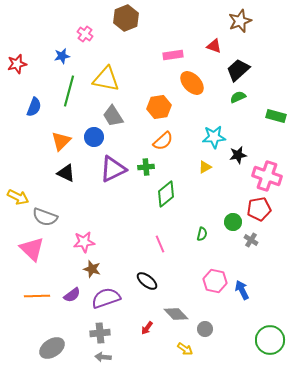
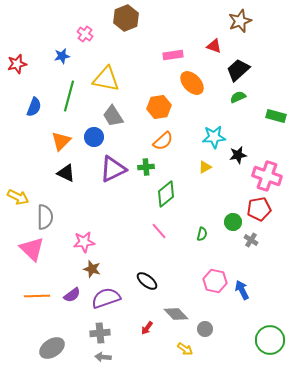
green line at (69, 91): moved 5 px down
gray semicircle at (45, 217): rotated 110 degrees counterclockwise
pink line at (160, 244): moved 1 px left, 13 px up; rotated 18 degrees counterclockwise
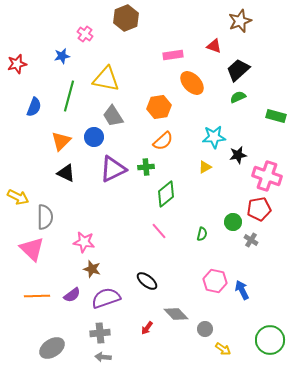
pink star at (84, 242): rotated 15 degrees clockwise
yellow arrow at (185, 349): moved 38 px right
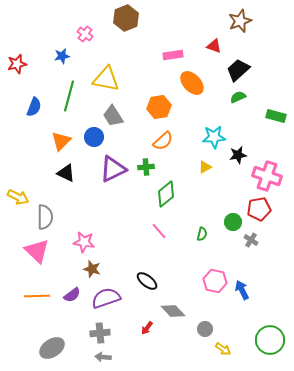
pink triangle at (32, 249): moved 5 px right, 2 px down
gray diamond at (176, 314): moved 3 px left, 3 px up
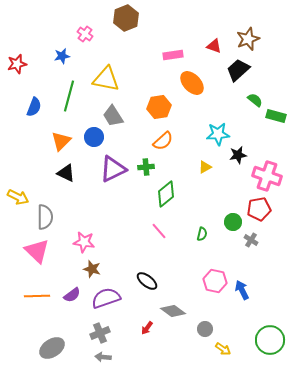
brown star at (240, 21): moved 8 px right, 18 px down
green semicircle at (238, 97): moved 17 px right, 3 px down; rotated 63 degrees clockwise
cyan star at (214, 137): moved 4 px right, 3 px up
gray diamond at (173, 311): rotated 10 degrees counterclockwise
gray cross at (100, 333): rotated 18 degrees counterclockwise
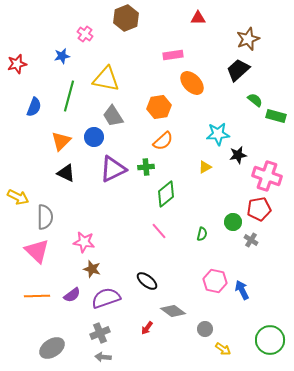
red triangle at (214, 46): moved 16 px left, 28 px up; rotated 21 degrees counterclockwise
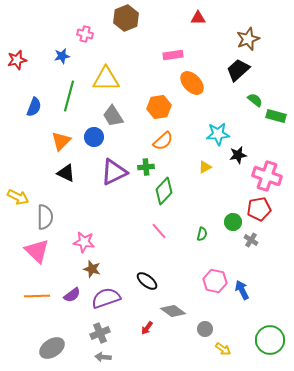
pink cross at (85, 34): rotated 21 degrees counterclockwise
red star at (17, 64): moved 4 px up
yellow triangle at (106, 79): rotated 12 degrees counterclockwise
purple triangle at (113, 169): moved 1 px right, 3 px down
green diamond at (166, 194): moved 2 px left, 3 px up; rotated 8 degrees counterclockwise
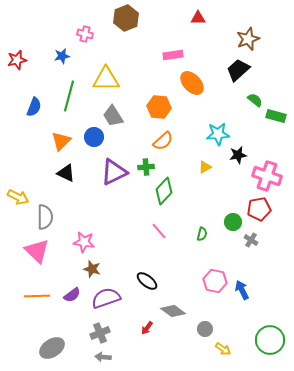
orange hexagon at (159, 107): rotated 15 degrees clockwise
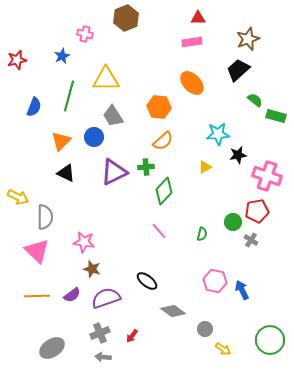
pink rectangle at (173, 55): moved 19 px right, 13 px up
blue star at (62, 56): rotated 14 degrees counterclockwise
red pentagon at (259, 209): moved 2 px left, 2 px down
red arrow at (147, 328): moved 15 px left, 8 px down
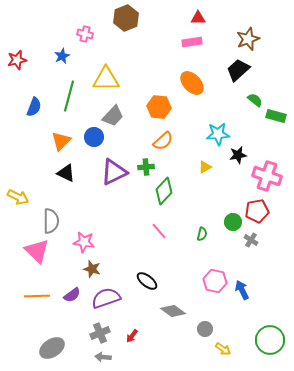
gray trapezoid at (113, 116): rotated 105 degrees counterclockwise
gray semicircle at (45, 217): moved 6 px right, 4 px down
